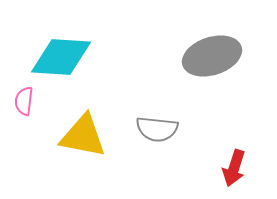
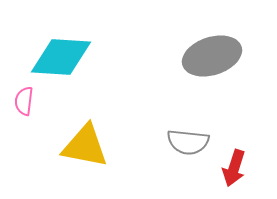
gray semicircle: moved 31 px right, 13 px down
yellow triangle: moved 2 px right, 10 px down
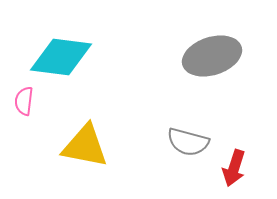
cyan diamond: rotated 4 degrees clockwise
gray semicircle: rotated 9 degrees clockwise
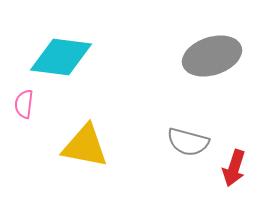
pink semicircle: moved 3 px down
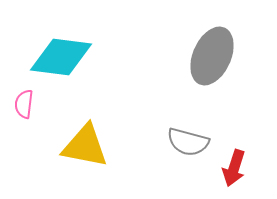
gray ellipse: rotated 48 degrees counterclockwise
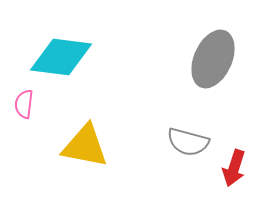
gray ellipse: moved 1 px right, 3 px down
